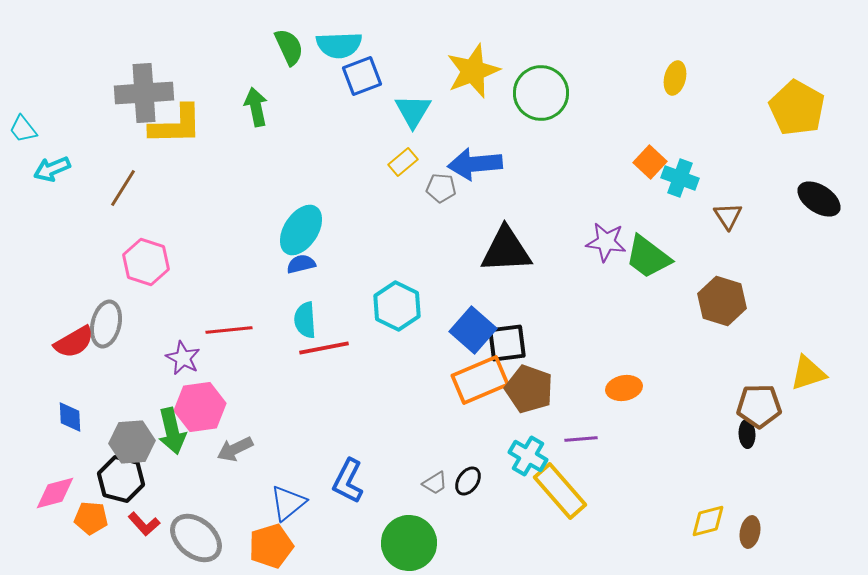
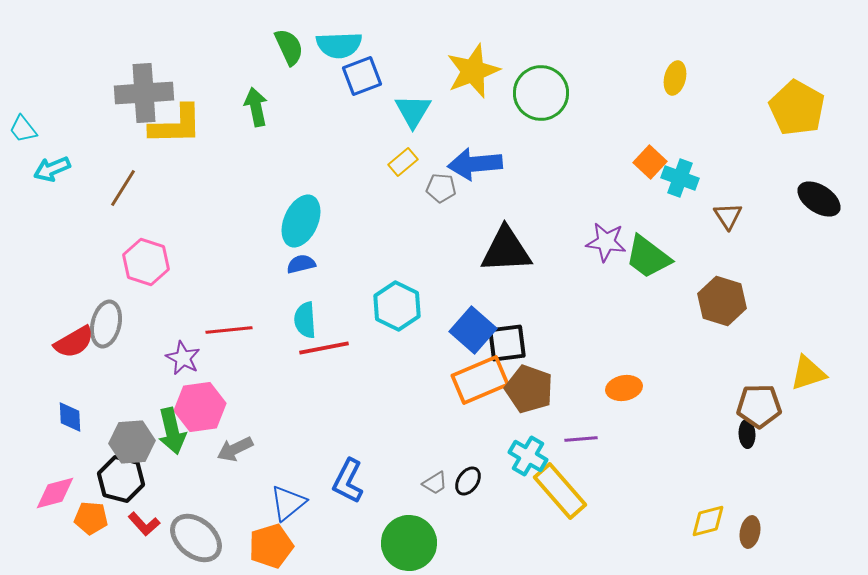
cyan ellipse at (301, 230): moved 9 px up; rotated 9 degrees counterclockwise
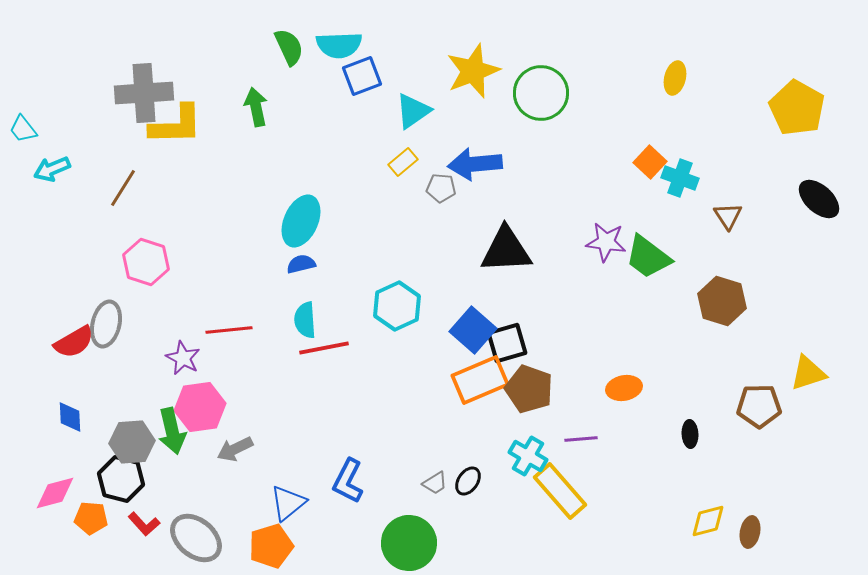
cyan triangle at (413, 111): rotated 24 degrees clockwise
black ellipse at (819, 199): rotated 9 degrees clockwise
cyan hexagon at (397, 306): rotated 9 degrees clockwise
black square at (507, 343): rotated 9 degrees counterclockwise
black ellipse at (747, 434): moved 57 px left
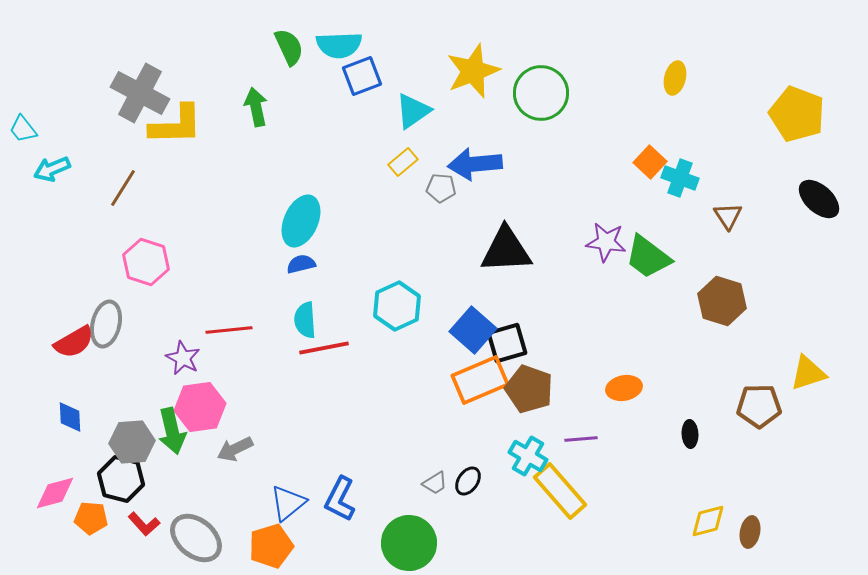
gray cross at (144, 93): moved 4 px left; rotated 32 degrees clockwise
yellow pentagon at (797, 108): moved 6 px down; rotated 8 degrees counterclockwise
blue L-shape at (348, 481): moved 8 px left, 18 px down
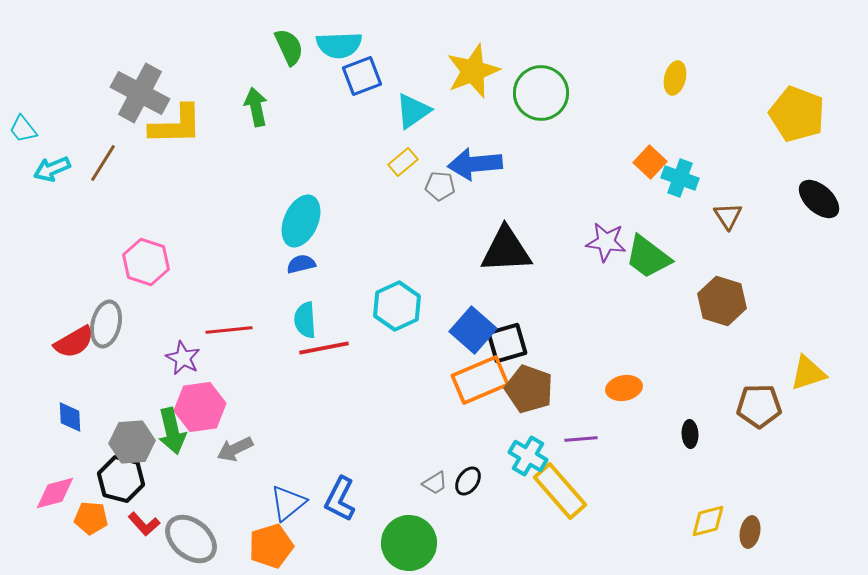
brown line at (123, 188): moved 20 px left, 25 px up
gray pentagon at (441, 188): moved 1 px left, 2 px up
gray ellipse at (196, 538): moved 5 px left, 1 px down
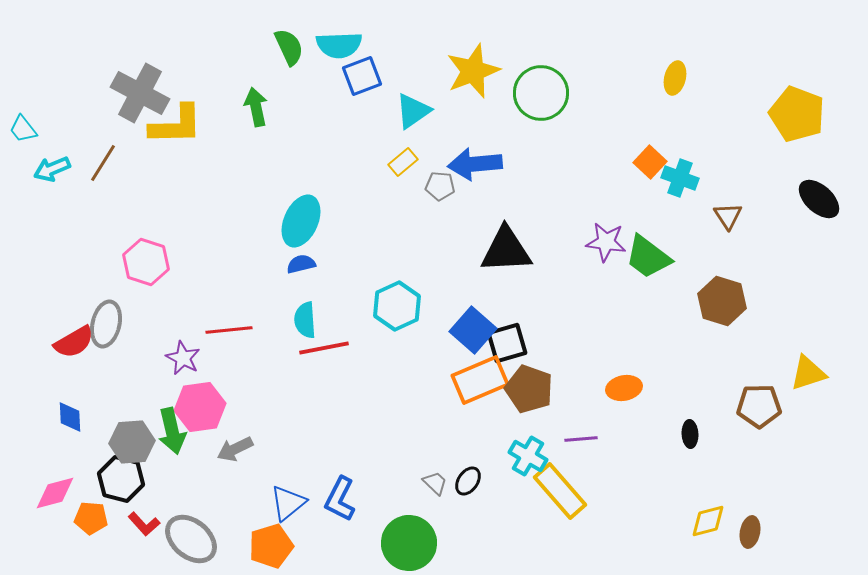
gray trapezoid at (435, 483): rotated 104 degrees counterclockwise
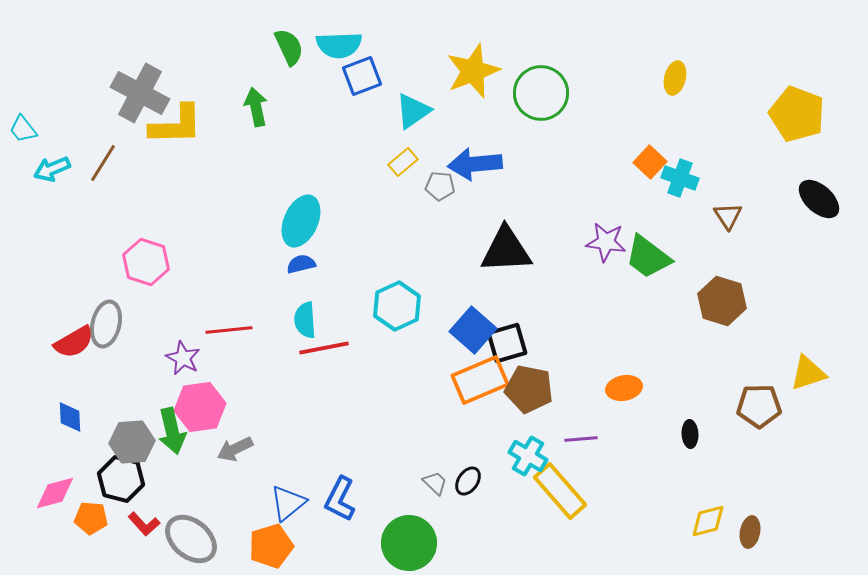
brown pentagon at (529, 389): rotated 9 degrees counterclockwise
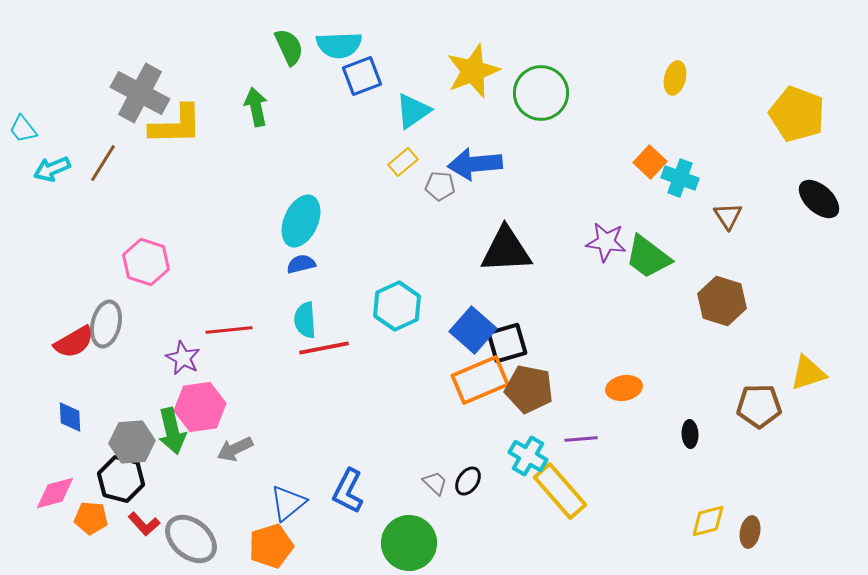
blue L-shape at (340, 499): moved 8 px right, 8 px up
